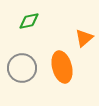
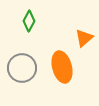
green diamond: rotated 50 degrees counterclockwise
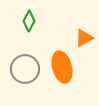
orange triangle: rotated 12 degrees clockwise
gray circle: moved 3 px right, 1 px down
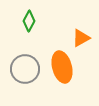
orange triangle: moved 3 px left
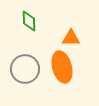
green diamond: rotated 30 degrees counterclockwise
orange triangle: moved 10 px left; rotated 30 degrees clockwise
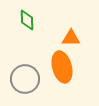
green diamond: moved 2 px left, 1 px up
gray circle: moved 10 px down
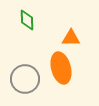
orange ellipse: moved 1 px left, 1 px down
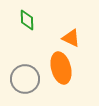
orange triangle: rotated 24 degrees clockwise
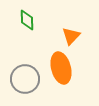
orange triangle: moved 2 px up; rotated 48 degrees clockwise
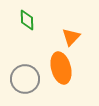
orange triangle: moved 1 px down
